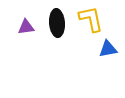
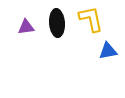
blue triangle: moved 2 px down
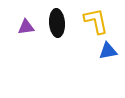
yellow L-shape: moved 5 px right, 2 px down
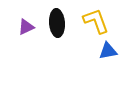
yellow L-shape: rotated 8 degrees counterclockwise
purple triangle: rotated 18 degrees counterclockwise
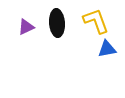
blue triangle: moved 1 px left, 2 px up
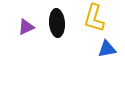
yellow L-shape: moved 2 px left, 3 px up; rotated 144 degrees counterclockwise
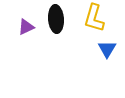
black ellipse: moved 1 px left, 4 px up
blue triangle: rotated 48 degrees counterclockwise
